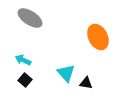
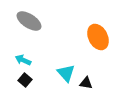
gray ellipse: moved 1 px left, 3 px down
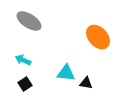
orange ellipse: rotated 15 degrees counterclockwise
cyan triangle: rotated 42 degrees counterclockwise
black square: moved 4 px down; rotated 16 degrees clockwise
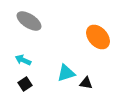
cyan triangle: rotated 24 degrees counterclockwise
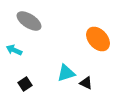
orange ellipse: moved 2 px down
cyan arrow: moved 9 px left, 10 px up
black triangle: rotated 16 degrees clockwise
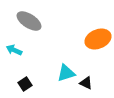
orange ellipse: rotated 70 degrees counterclockwise
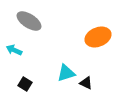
orange ellipse: moved 2 px up
black square: rotated 24 degrees counterclockwise
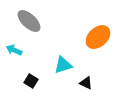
gray ellipse: rotated 10 degrees clockwise
orange ellipse: rotated 20 degrees counterclockwise
cyan triangle: moved 3 px left, 8 px up
black square: moved 6 px right, 3 px up
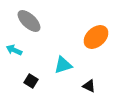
orange ellipse: moved 2 px left
black triangle: moved 3 px right, 3 px down
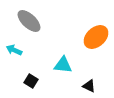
cyan triangle: rotated 24 degrees clockwise
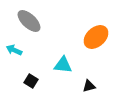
black triangle: rotated 40 degrees counterclockwise
